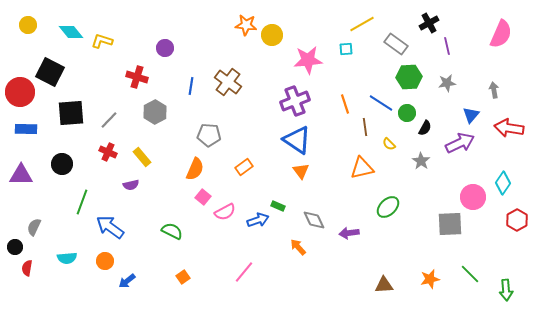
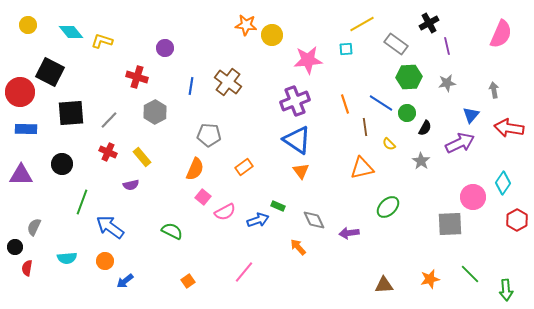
orange square at (183, 277): moved 5 px right, 4 px down
blue arrow at (127, 281): moved 2 px left
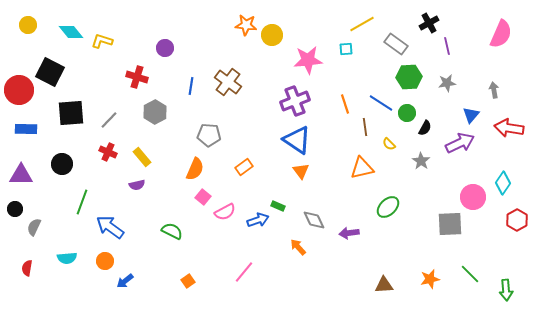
red circle at (20, 92): moved 1 px left, 2 px up
purple semicircle at (131, 185): moved 6 px right
black circle at (15, 247): moved 38 px up
